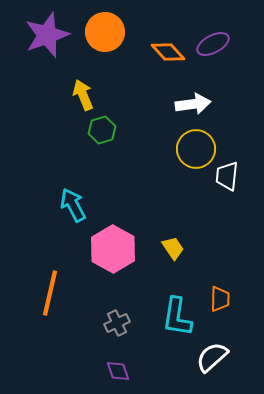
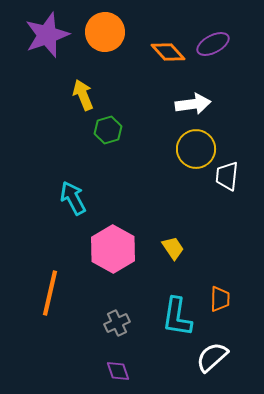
green hexagon: moved 6 px right
cyan arrow: moved 7 px up
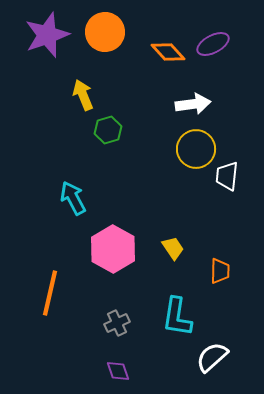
orange trapezoid: moved 28 px up
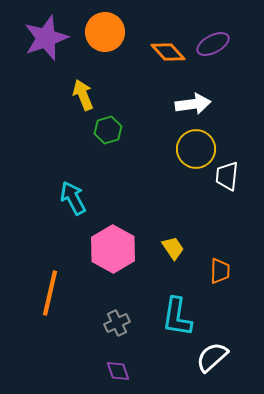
purple star: moved 1 px left, 3 px down
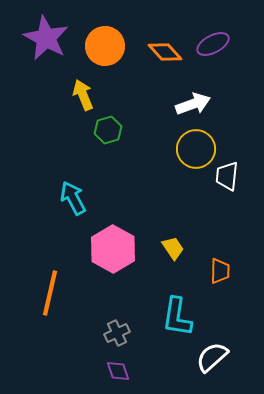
orange circle: moved 14 px down
purple star: rotated 24 degrees counterclockwise
orange diamond: moved 3 px left
white arrow: rotated 12 degrees counterclockwise
gray cross: moved 10 px down
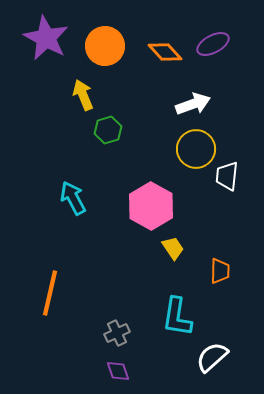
pink hexagon: moved 38 px right, 43 px up
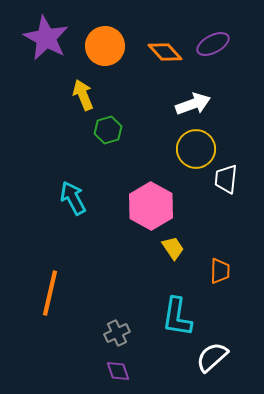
white trapezoid: moved 1 px left, 3 px down
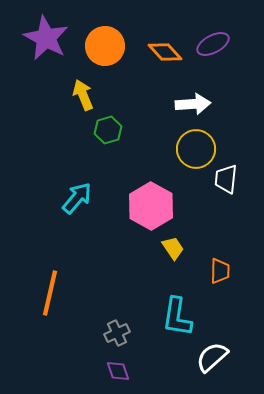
white arrow: rotated 16 degrees clockwise
cyan arrow: moved 4 px right; rotated 68 degrees clockwise
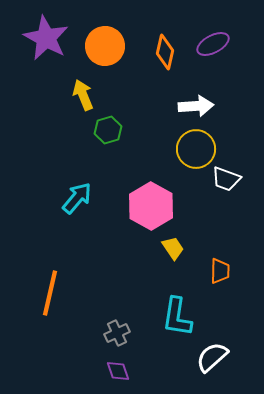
orange diamond: rotated 56 degrees clockwise
white arrow: moved 3 px right, 2 px down
white trapezoid: rotated 76 degrees counterclockwise
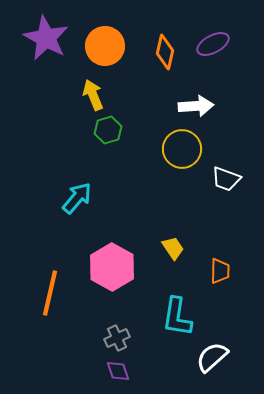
yellow arrow: moved 10 px right
yellow circle: moved 14 px left
pink hexagon: moved 39 px left, 61 px down
gray cross: moved 5 px down
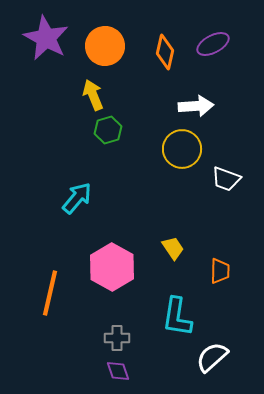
gray cross: rotated 25 degrees clockwise
